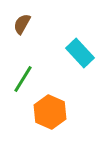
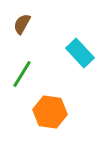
green line: moved 1 px left, 5 px up
orange hexagon: rotated 16 degrees counterclockwise
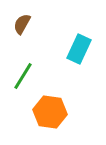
cyan rectangle: moved 1 px left, 4 px up; rotated 68 degrees clockwise
green line: moved 1 px right, 2 px down
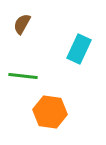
green line: rotated 64 degrees clockwise
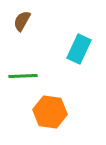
brown semicircle: moved 3 px up
green line: rotated 8 degrees counterclockwise
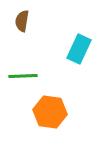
brown semicircle: rotated 20 degrees counterclockwise
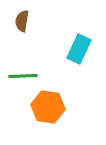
orange hexagon: moved 2 px left, 5 px up
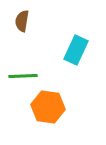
cyan rectangle: moved 3 px left, 1 px down
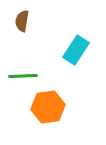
cyan rectangle: rotated 8 degrees clockwise
orange hexagon: rotated 16 degrees counterclockwise
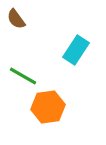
brown semicircle: moved 6 px left, 2 px up; rotated 45 degrees counterclockwise
green line: rotated 32 degrees clockwise
